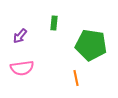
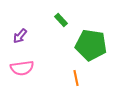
green rectangle: moved 7 px right, 3 px up; rotated 48 degrees counterclockwise
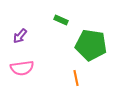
green rectangle: rotated 24 degrees counterclockwise
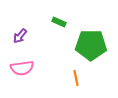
green rectangle: moved 2 px left, 2 px down
green pentagon: rotated 8 degrees counterclockwise
